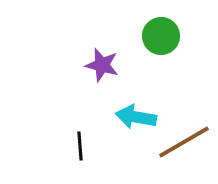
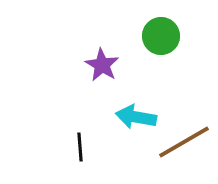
purple star: rotated 16 degrees clockwise
black line: moved 1 px down
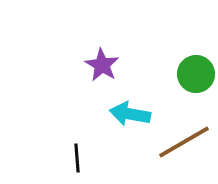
green circle: moved 35 px right, 38 px down
cyan arrow: moved 6 px left, 3 px up
black line: moved 3 px left, 11 px down
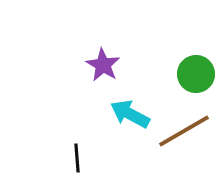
purple star: moved 1 px right
cyan arrow: rotated 18 degrees clockwise
brown line: moved 11 px up
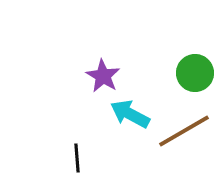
purple star: moved 11 px down
green circle: moved 1 px left, 1 px up
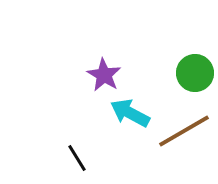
purple star: moved 1 px right, 1 px up
cyan arrow: moved 1 px up
black line: rotated 28 degrees counterclockwise
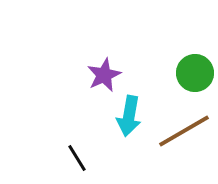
purple star: rotated 16 degrees clockwise
cyan arrow: moved 1 px left, 3 px down; rotated 108 degrees counterclockwise
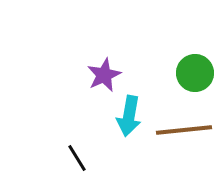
brown line: moved 1 px up; rotated 24 degrees clockwise
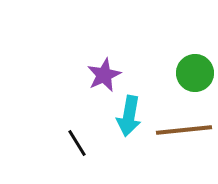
black line: moved 15 px up
